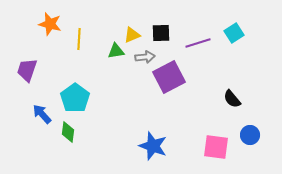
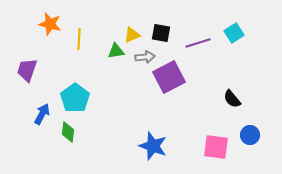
black square: rotated 12 degrees clockwise
blue arrow: rotated 70 degrees clockwise
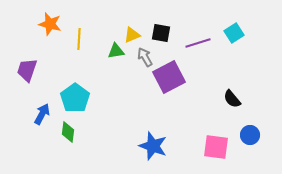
gray arrow: rotated 114 degrees counterclockwise
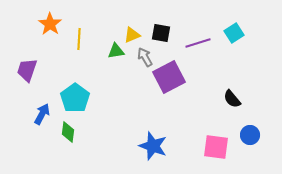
orange star: rotated 20 degrees clockwise
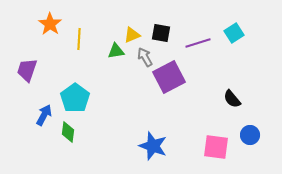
blue arrow: moved 2 px right, 1 px down
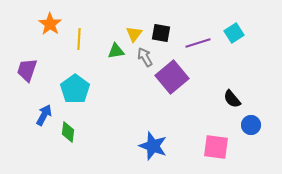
yellow triangle: moved 2 px right, 1 px up; rotated 30 degrees counterclockwise
purple square: moved 3 px right; rotated 12 degrees counterclockwise
cyan pentagon: moved 9 px up
blue circle: moved 1 px right, 10 px up
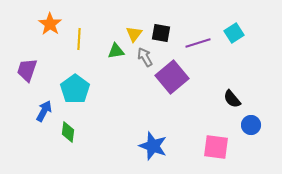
blue arrow: moved 4 px up
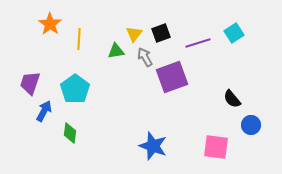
black square: rotated 30 degrees counterclockwise
purple trapezoid: moved 3 px right, 13 px down
purple square: rotated 20 degrees clockwise
green diamond: moved 2 px right, 1 px down
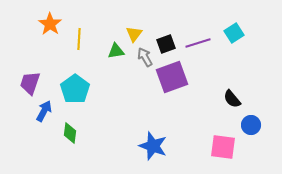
black square: moved 5 px right, 11 px down
pink square: moved 7 px right
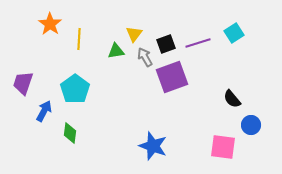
purple trapezoid: moved 7 px left
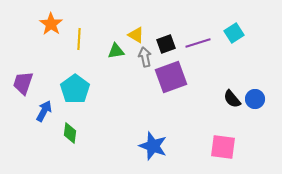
orange star: moved 1 px right
yellow triangle: moved 2 px right, 1 px down; rotated 36 degrees counterclockwise
gray arrow: rotated 18 degrees clockwise
purple square: moved 1 px left
blue circle: moved 4 px right, 26 px up
